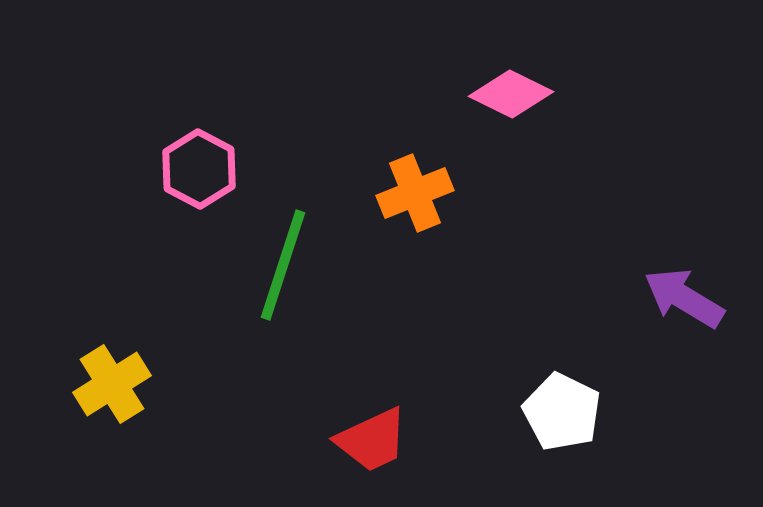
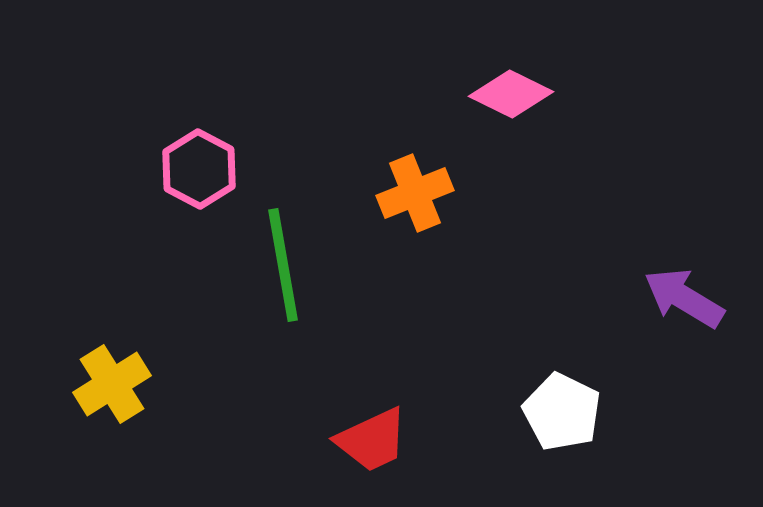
green line: rotated 28 degrees counterclockwise
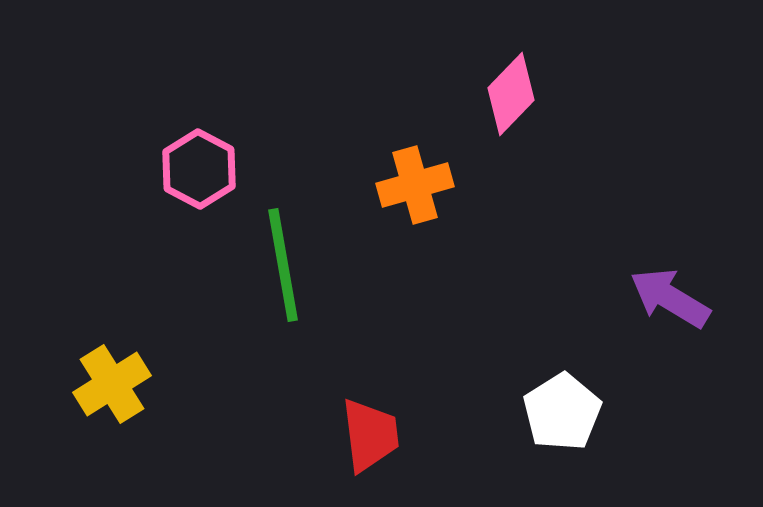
pink diamond: rotated 72 degrees counterclockwise
orange cross: moved 8 px up; rotated 6 degrees clockwise
purple arrow: moved 14 px left
white pentagon: rotated 14 degrees clockwise
red trapezoid: moved 2 px left, 5 px up; rotated 72 degrees counterclockwise
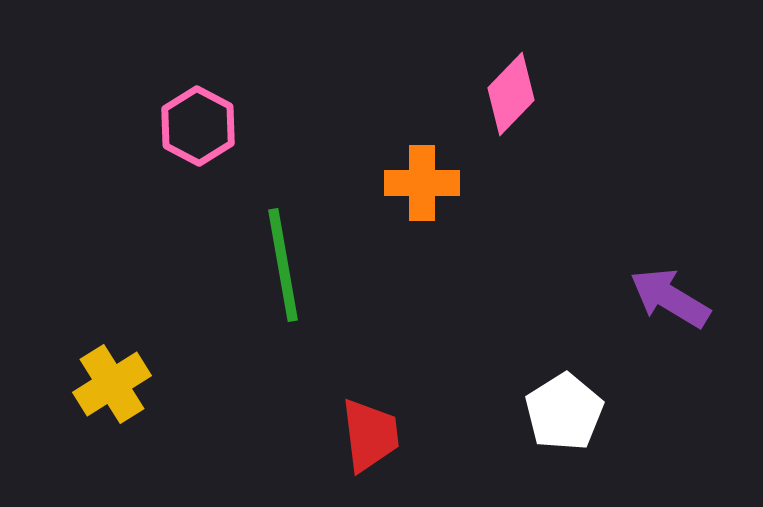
pink hexagon: moved 1 px left, 43 px up
orange cross: moved 7 px right, 2 px up; rotated 16 degrees clockwise
white pentagon: moved 2 px right
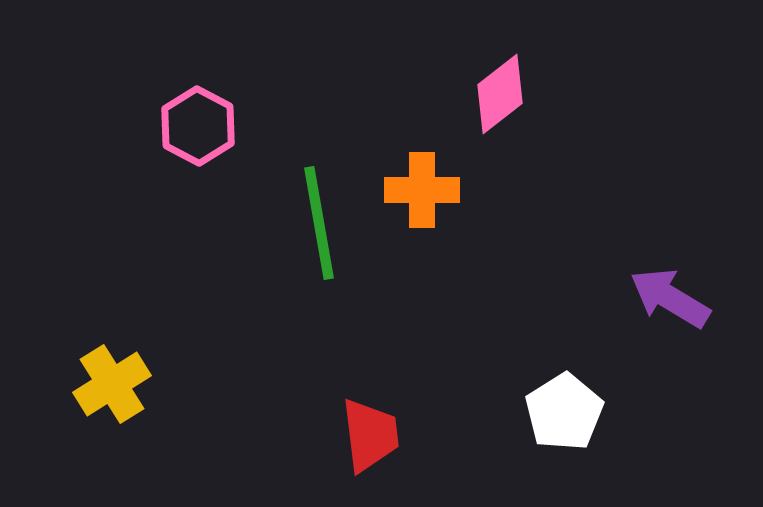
pink diamond: moved 11 px left; rotated 8 degrees clockwise
orange cross: moved 7 px down
green line: moved 36 px right, 42 px up
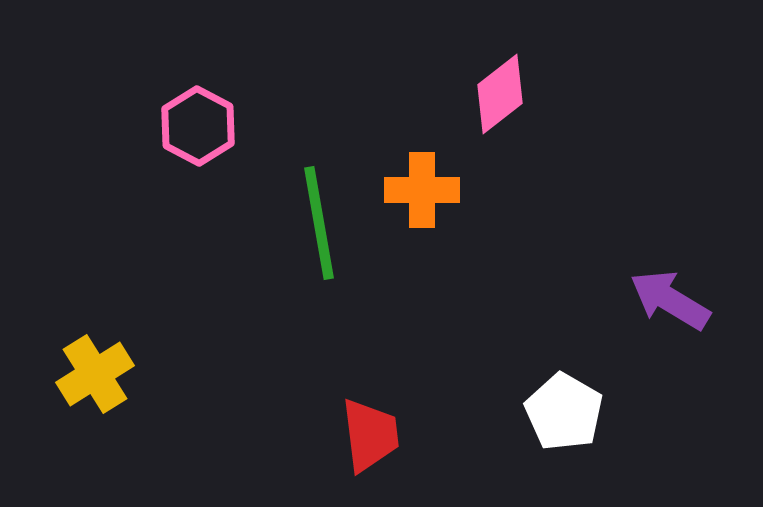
purple arrow: moved 2 px down
yellow cross: moved 17 px left, 10 px up
white pentagon: rotated 10 degrees counterclockwise
